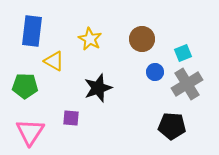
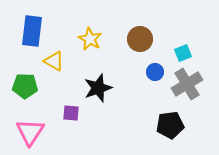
brown circle: moved 2 px left
purple square: moved 5 px up
black pentagon: moved 2 px left, 1 px up; rotated 12 degrees counterclockwise
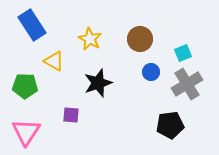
blue rectangle: moved 6 px up; rotated 40 degrees counterclockwise
blue circle: moved 4 px left
black star: moved 5 px up
purple square: moved 2 px down
pink triangle: moved 4 px left
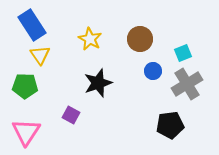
yellow triangle: moved 14 px left, 6 px up; rotated 25 degrees clockwise
blue circle: moved 2 px right, 1 px up
purple square: rotated 24 degrees clockwise
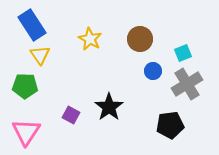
black star: moved 11 px right, 24 px down; rotated 16 degrees counterclockwise
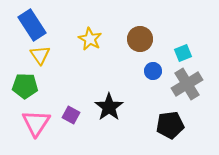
pink triangle: moved 10 px right, 9 px up
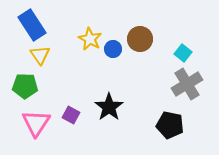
cyan square: rotated 30 degrees counterclockwise
blue circle: moved 40 px left, 22 px up
black pentagon: rotated 20 degrees clockwise
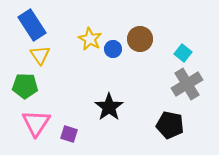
purple square: moved 2 px left, 19 px down; rotated 12 degrees counterclockwise
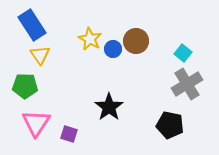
brown circle: moved 4 px left, 2 px down
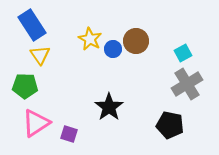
cyan square: rotated 24 degrees clockwise
pink triangle: rotated 24 degrees clockwise
